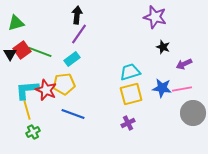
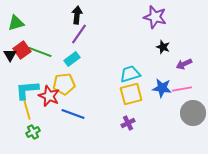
black triangle: moved 1 px down
cyan trapezoid: moved 2 px down
red star: moved 3 px right, 6 px down
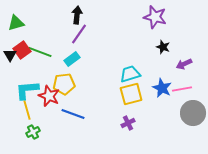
blue star: rotated 18 degrees clockwise
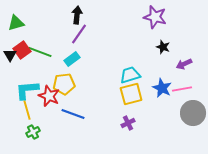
cyan trapezoid: moved 1 px down
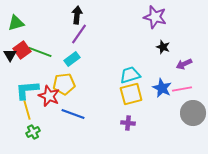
purple cross: rotated 32 degrees clockwise
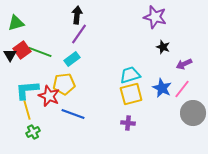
pink line: rotated 42 degrees counterclockwise
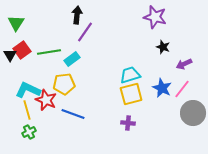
green triangle: rotated 42 degrees counterclockwise
purple line: moved 6 px right, 2 px up
green line: moved 9 px right; rotated 30 degrees counterclockwise
cyan L-shape: moved 1 px right; rotated 30 degrees clockwise
red star: moved 3 px left, 4 px down
green cross: moved 4 px left
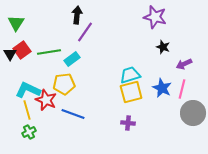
black triangle: moved 1 px up
pink line: rotated 24 degrees counterclockwise
yellow square: moved 2 px up
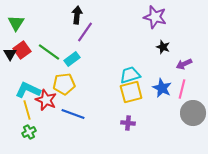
green line: rotated 45 degrees clockwise
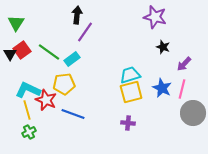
purple arrow: rotated 21 degrees counterclockwise
